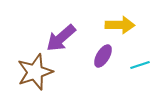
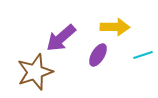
yellow arrow: moved 5 px left, 2 px down
purple ellipse: moved 5 px left, 1 px up
cyan line: moved 3 px right, 10 px up
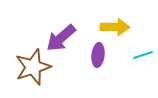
purple ellipse: rotated 25 degrees counterclockwise
brown star: moved 2 px left, 5 px up
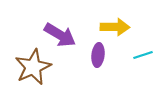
purple arrow: moved 1 px left, 3 px up; rotated 108 degrees counterclockwise
brown star: rotated 6 degrees counterclockwise
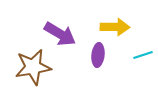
purple arrow: moved 1 px up
brown star: rotated 15 degrees clockwise
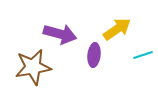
yellow arrow: moved 2 px right, 2 px down; rotated 36 degrees counterclockwise
purple arrow: rotated 16 degrees counterclockwise
purple ellipse: moved 4 px left
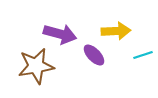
yellow arrow: moved 1 px left, 2 px down; rotated 32 degrees clockwise
purple ellipse: rotated 50 degrees counterclockwise
brown star: moved 3 px right, 1 px up
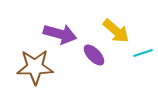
yellow arrow: rotated 44 degrees clockwise
cyan line: moved 2 px up
brown star: moved 1 px left, 1 px down; rotated 9 degrees clockwise
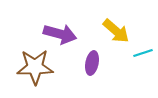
purple ellipse: moved 2 px left, 8 px down; rotated 55 degrees clockwise
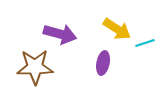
yellow arrow: moved 1 px right, 2 px up; rotated 8 degrees counterclockwise
cyan line: moved 2 px right, 10 px up
purple ellipse: moved 11 px right
